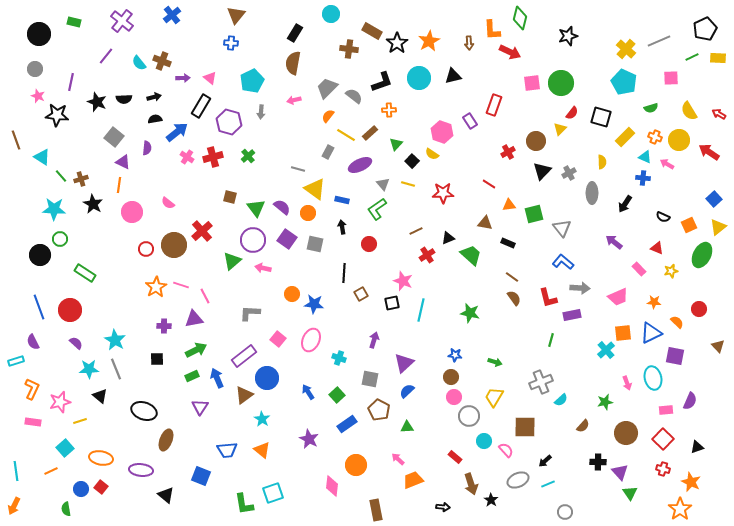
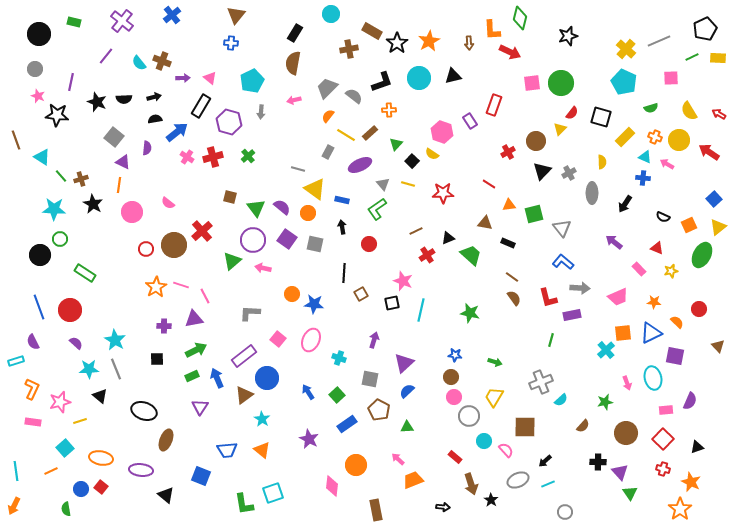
brown cross at (349, 49): rotated 18 degrees counterclockwise
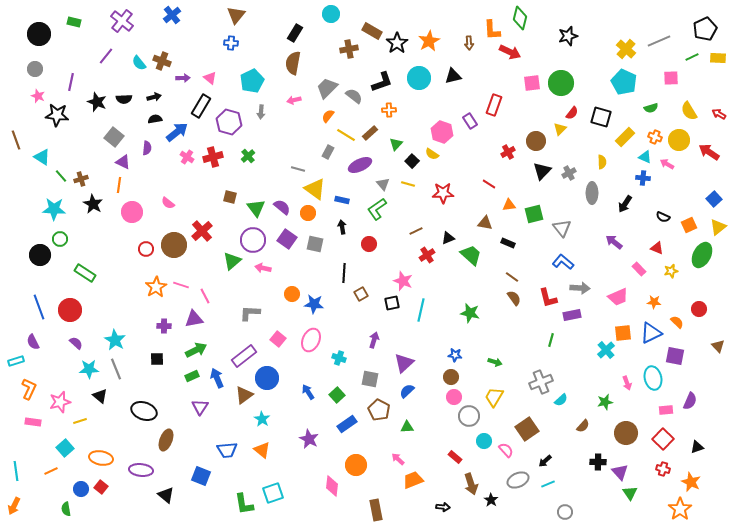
orange L-shape at (32, 389): moved 3 px left
brown square at (525, 427): moved 2 px right, 2 px down; rotated 35 degrees counterclockwise
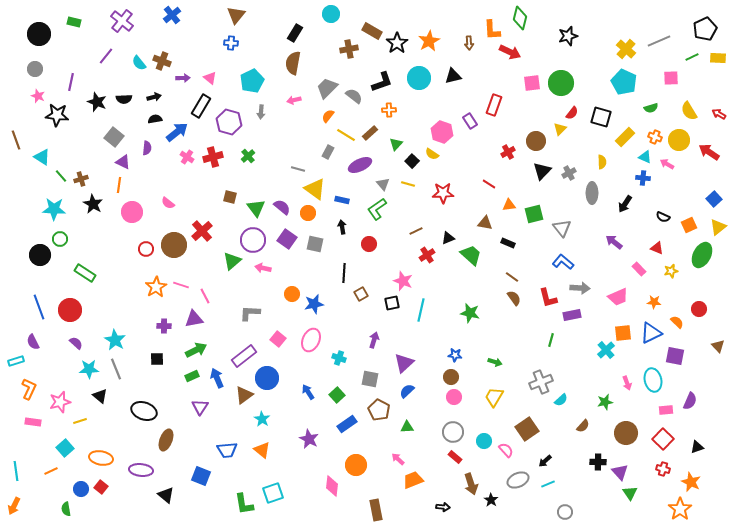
blue star at (314, 304): rotated 18 degrees counterclockwise
cyan ellipse at (653, 378): moved 2 px down
gray circle at (469, 416): moved 16 px left, 16 px down
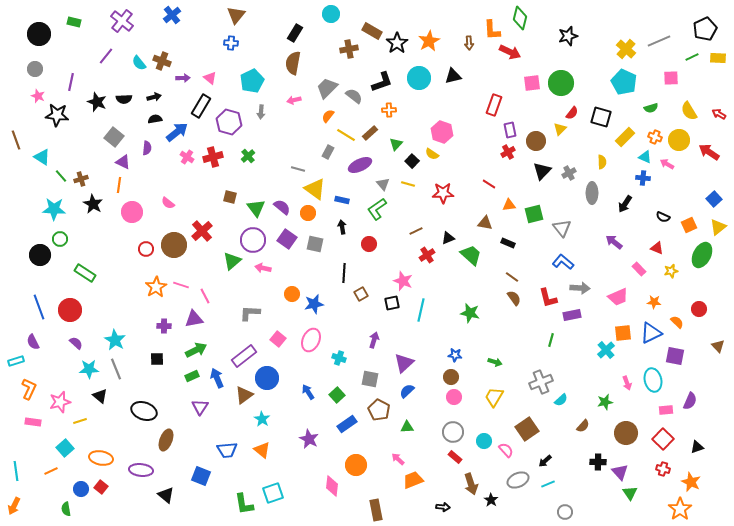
purple rectangle at (470, 121): moved 40 px right, 9 px down; rotated 21 degrees clockwise
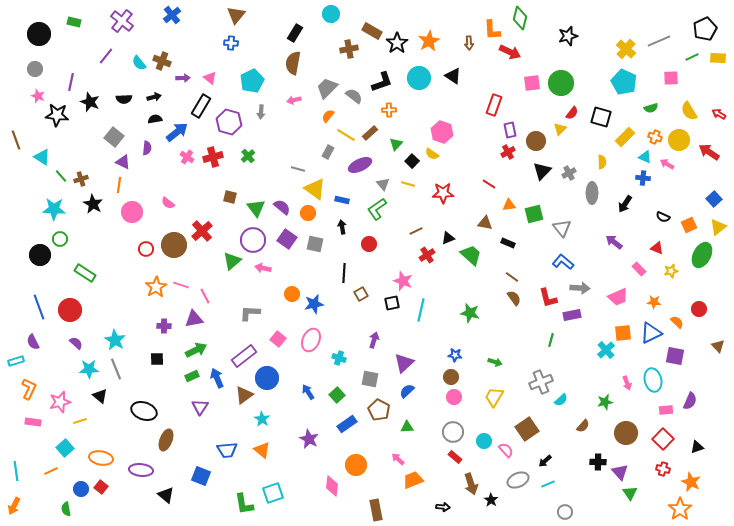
black triangle at (453, 76): rotated 48 degrees clockwise
black star at (97, 102): moved 7 px left
